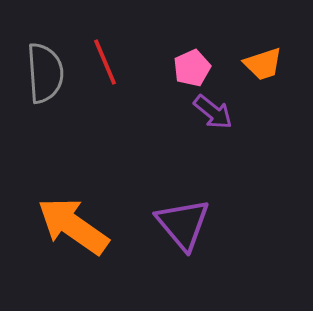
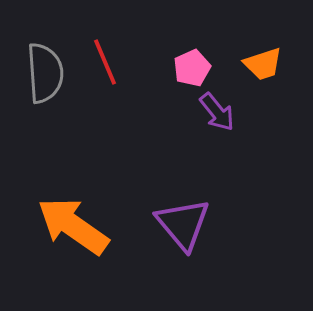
purple arrow: moved 4 px right; rotated 12 degrees clockwise
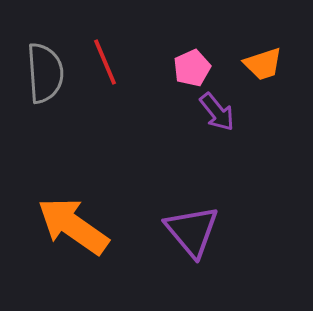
purple triangle: moved 9 px right, 7 px down
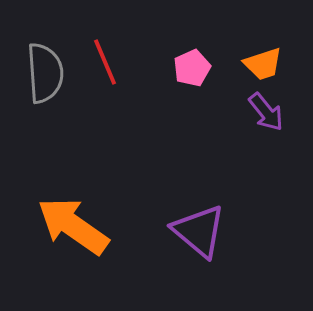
purple arrow: moved 49 px right
purple triangle: moved 7 px right; rotated 10 degrees counterclockwise
